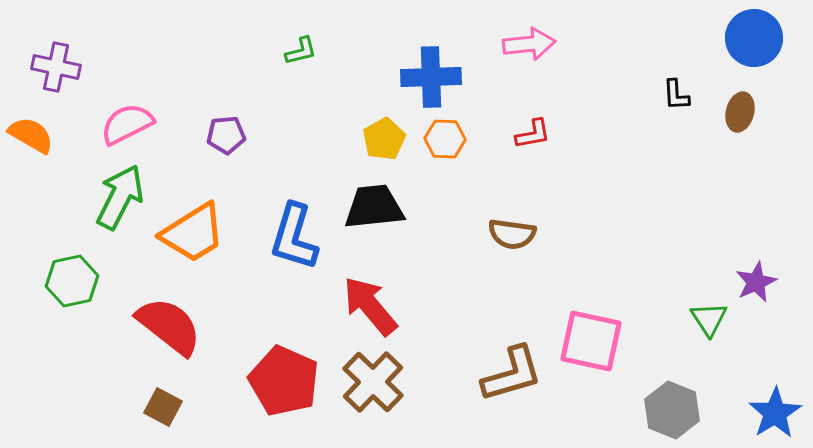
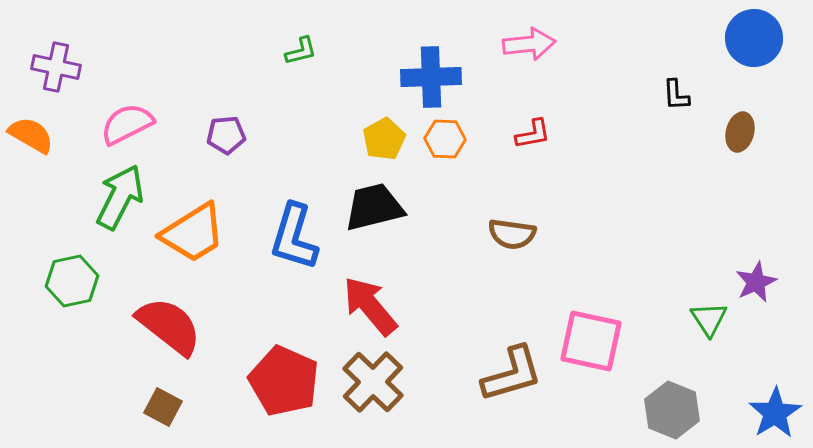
brown ellipse: moved 20 px down
black trapezoid: rotated 8 degrees counterclockwise
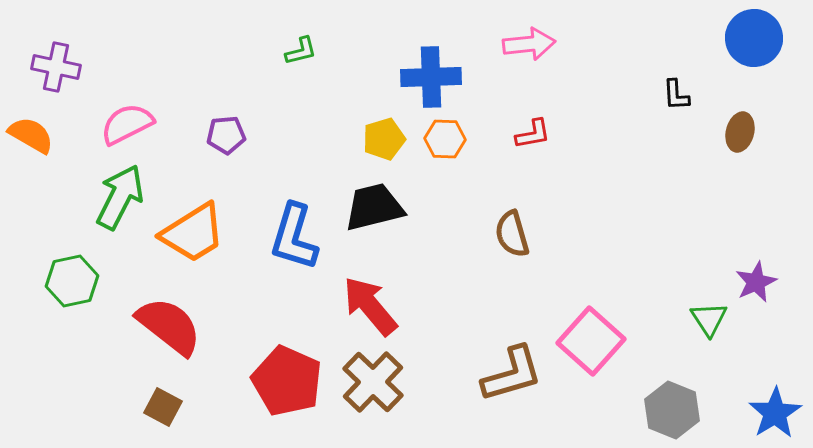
yellow pentagon: rotated 12 degrees clockwise
brown semicircle: rotated 66 degrees clockwise
pink square: rotated 30 degrees clockwise
red pentagon: moved 3 px right
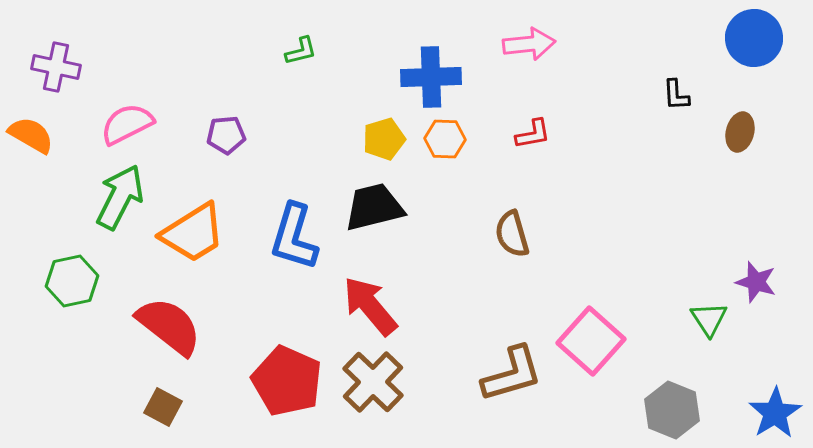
purple star: rotated 30 degrees counterclockwise
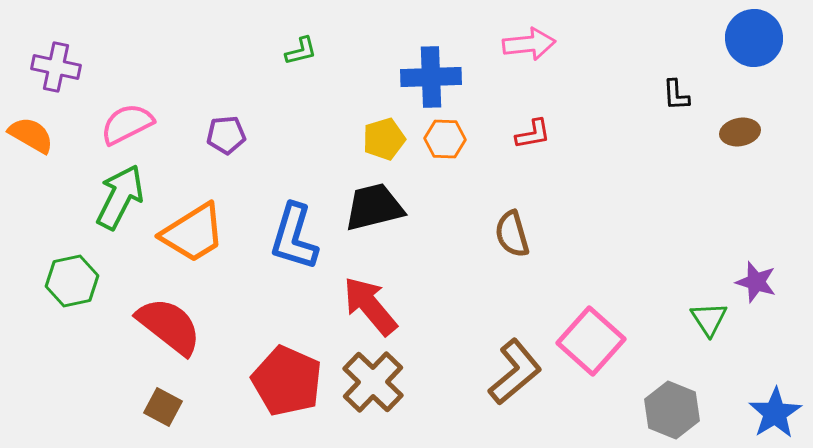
brown ellipse: rotated 66 degrees clockwise
brown L-shape: moved 3 px right, 2 px up; rotated 24 degrees counterclockwise
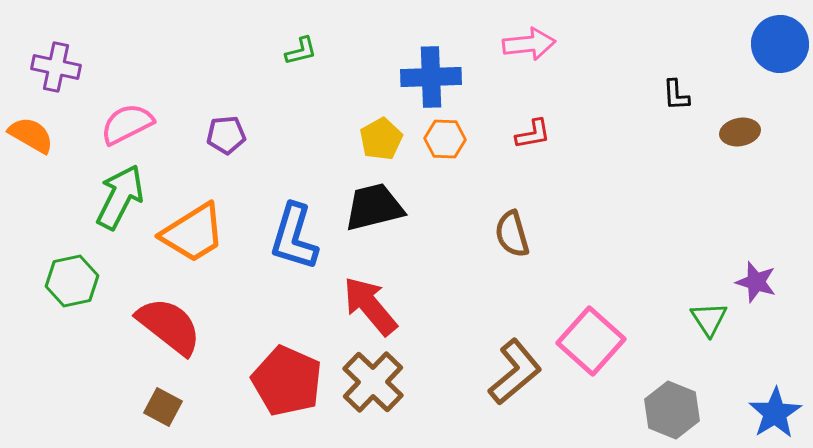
blue circle: moved 26 px right, 6 px down
yellow pentagon: moved 3 px left; rotated 12 degrees counterclockwise
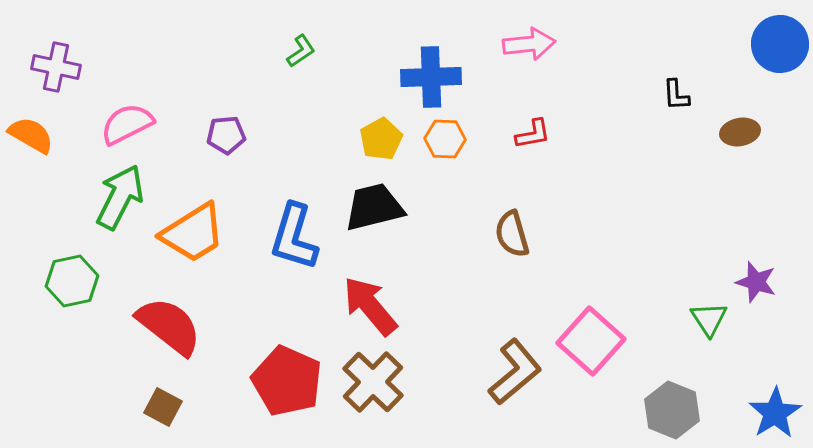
green L-shape: rotated 20 degrees counterclockwise
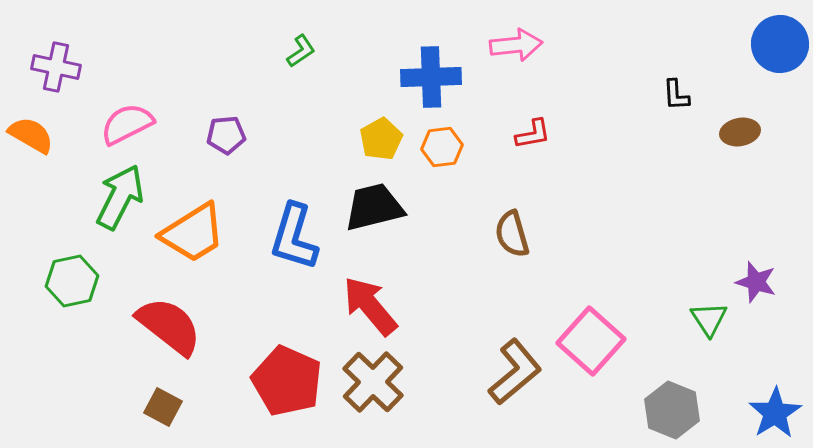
pink arrow: moved 13 px left, 1 px down
orange hexagon: moved 3 px left, 8 px down; rotated 9 degrees counterclockwise
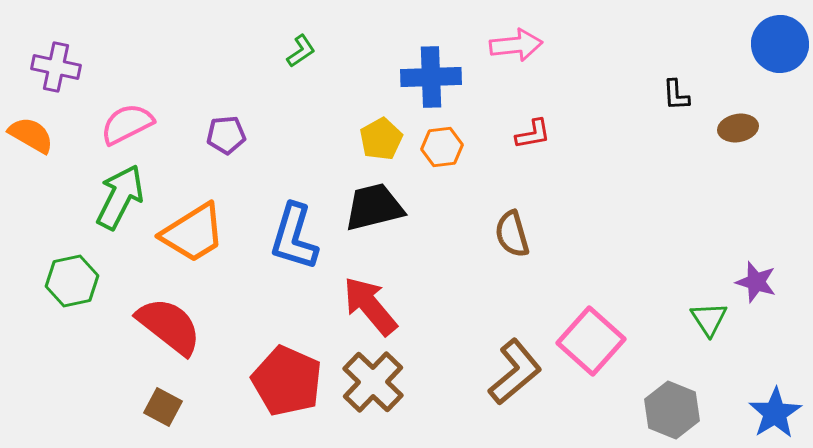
brown ellipse: moved 2 px left, 4 px up
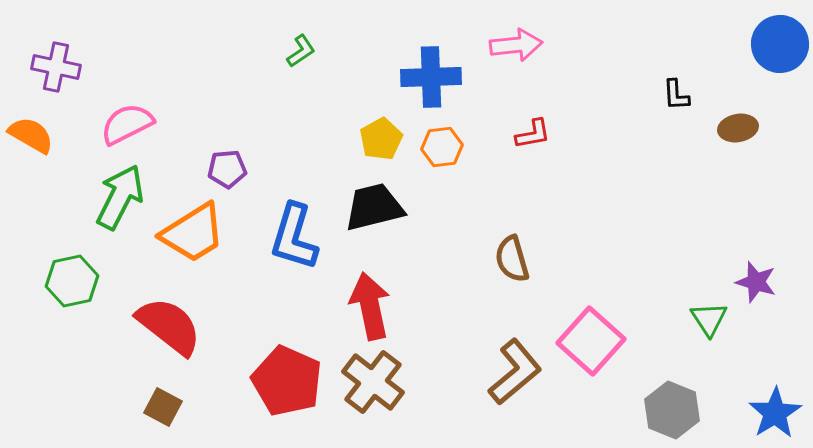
purple pentagon: moved 1 px right, 34 px down
brown semicircle: moved 25 px down
red arrow: rotated 28 degrees clockwise
brown cross: rotated 6 degrees counterclockwise
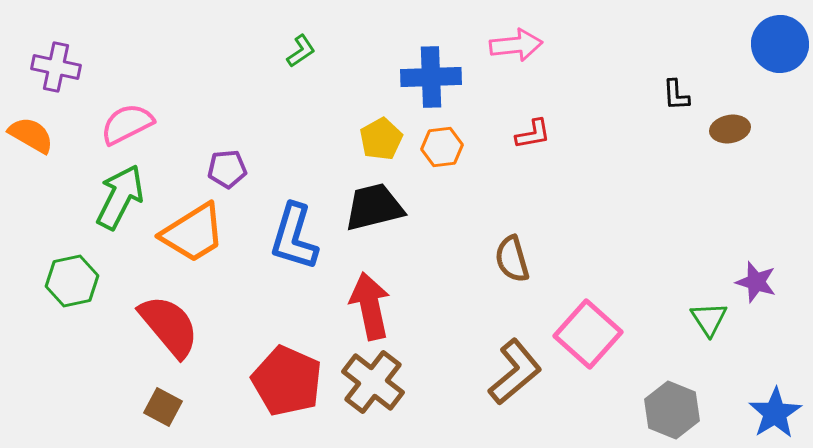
brown ellipse: moved 8 px left, 1 px down
red semicircle: rotated 12 degrees clockwise
pink square: moved 3 px left, 7 px up
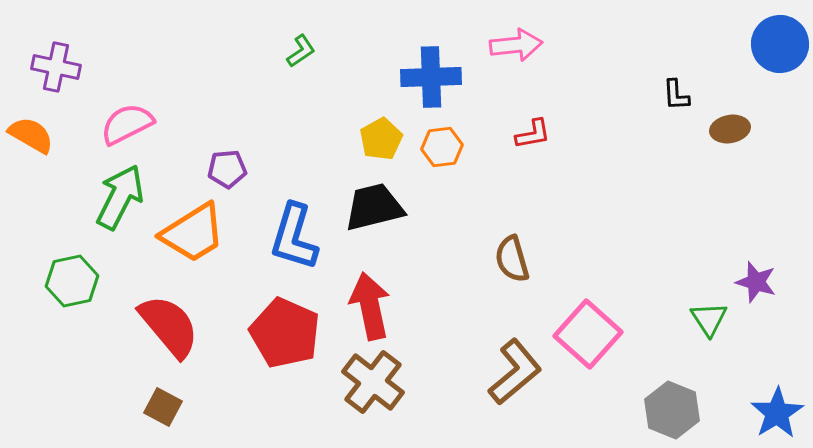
red pentagon: moved 2 px left, 48 px up
blue star: moved 2 px right
